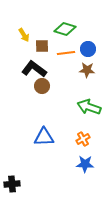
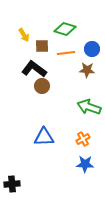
blue circle: moved 4 px right
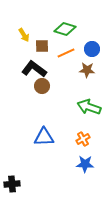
orange line: rotated 18 degrees counterclockwise
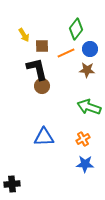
green diamond: moved 11 px right; rotated 70 degrees counterclockwise
blue circle: moved 2 px left
black L-shape: moved 3 px right; rotated 40 degrees clockwise
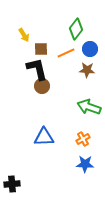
brown square: moved 1 px left, 3 px down
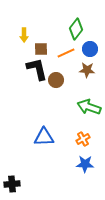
yellow arrow: rotated 32 degrees clockwise
brown circle: moved 14 px right, 6 px up
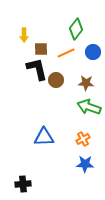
blue circle: moved 3 px right, 3 px down
brown star: moved 1 px left, 13 px down
black cross: moved 11 px right
